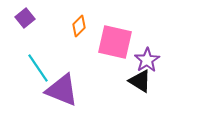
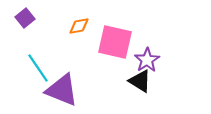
orange diamond: rotated 35 degrees clockwise
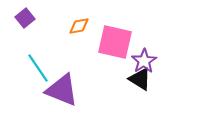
purple star: moved 3 px left, 1 px down
black triangle: moved 2 px up
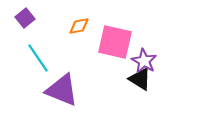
purple star: rotated 10 degrees counterclockwise
cyan line: moved 10 px up
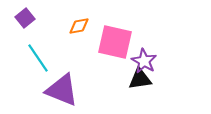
black triangle: rotated 40 degrees counterclockwise
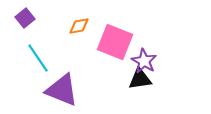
pink square: rotated 9 degrees clockwise
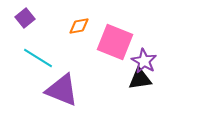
cyan line: rotated 24 degrees counterclockwise
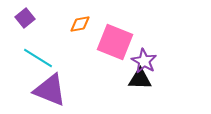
orange diamond: moved 1 px right, 2 px up
black triangle: rotated 10 degrees clockwise
purple triangle: moved 12 px left
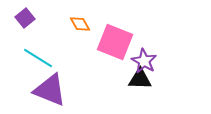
orange diamond: rotated 70 degrees clockwise
